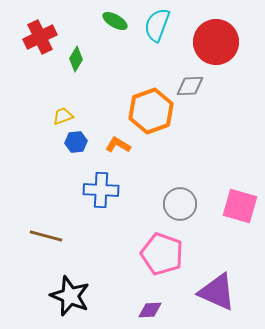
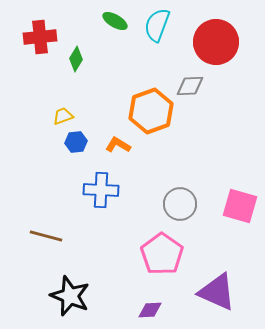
red cross: rotated 20 degrees clockwise
pink pentagon: rotated 15 degrees clockwise
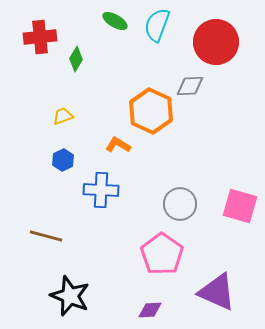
orange hexagon: rotated 15 degrees counterclockwise
blue hexagon: moved 13 px left, 18 px down; rotated 20 degrees counterclockwise
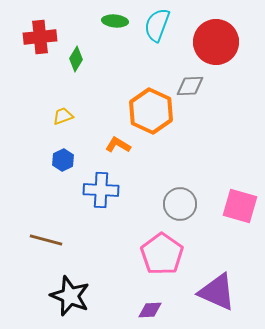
green ellipse: rotated 25 degrees counterclockwise
brown line: moved 4 px down
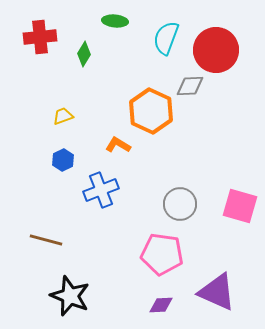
cyan semicircle: moved 9 px right, 13 px down
red circle: moved 8 px down
green diamond: moved 8 px right, 5 px up
blue cross: rotated 24 degrees counterclockwise
pink pentagon: rotated 27 degrees counterclockwise
purple diamond: moved 11 px right, 5 px up
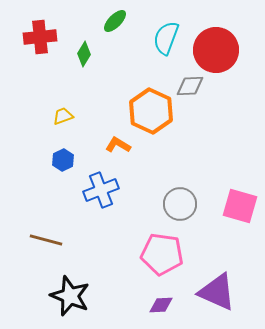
green ellipse: rotated 50 degrees counterclockwise
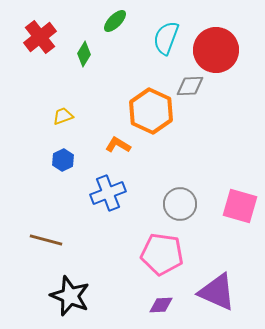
red cross: rotated 32 degrees counterclockwise
blue cross: moved 7 px right, 3 px down
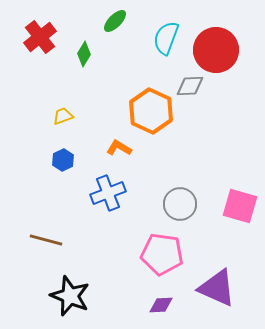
orange L-shape: moved 1 px right, 3 px down
purple triangle: moved 4 px up
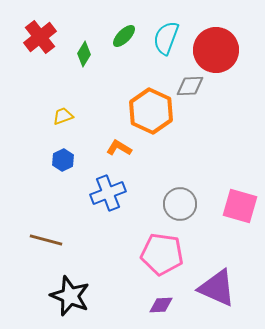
green ellipse: moved 9 px right, 15 px down
